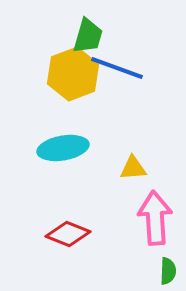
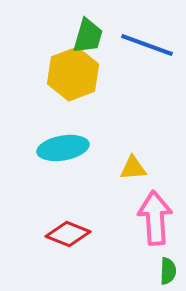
blue line: moved 30 px right, 23 px up
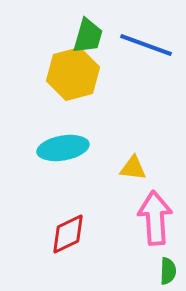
blue line: moved 1 px left
yellow hexagon: rotated 6 degrees clockwise
yellow triangle: rotated 12 degrees clockwise
red diamond: rotated 48 degrees counterclockwise
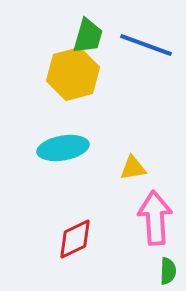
yellow triangle: rotated 16 degrees counterclockwise
red diamond: moved 7 px right, 5 px down
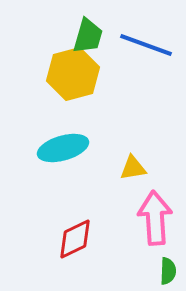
cyan ellipse: rotated 6 degrees counterclockwise
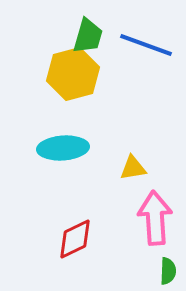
cyan ellipse: rotated 12 degrees clockwise
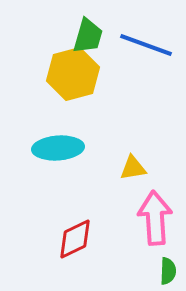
cyan ellipse: moved 5 px left
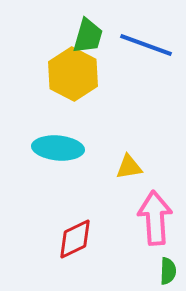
yellow hexagon: rotated 18 degrees counterclockwise
cyan ellipse: rotated 9 degrees clockwise
yellow triangle: moved 4 px left, 1 px up
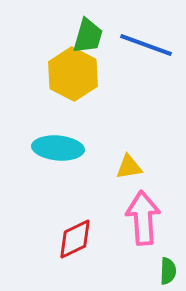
pink arrow: moved 12 px left
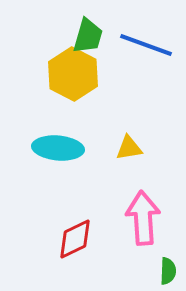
yellow triangle: moved 19 px up
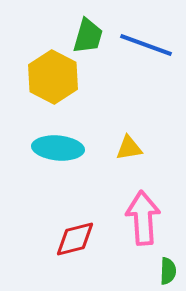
yellow hexagon: moved 20 px left, 3 px down
red diamond: rotated 12 degrees clockwise
